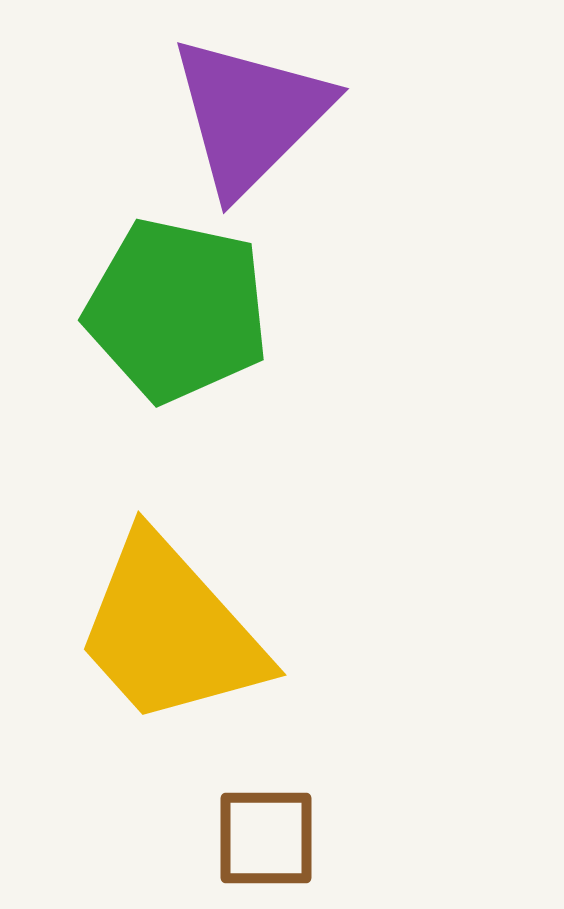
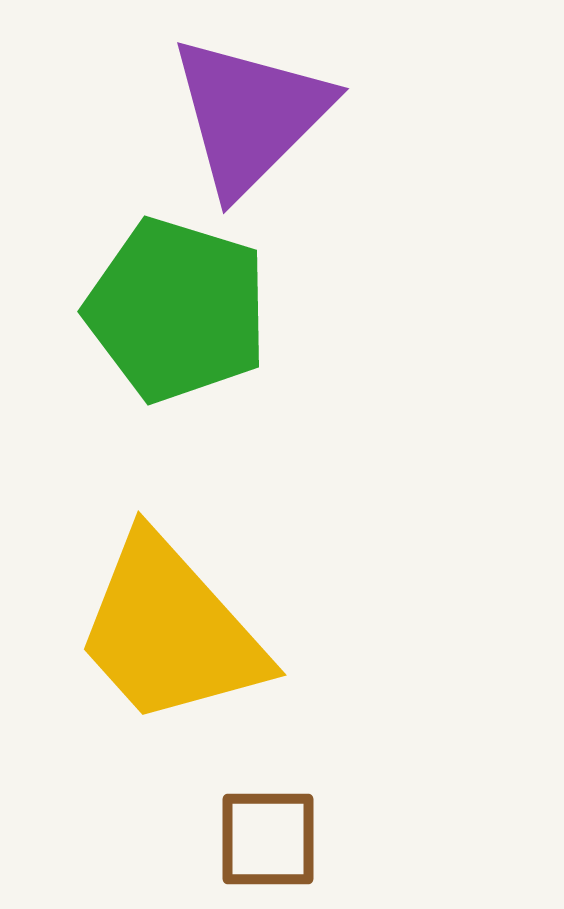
green pentagon: rotated 5 degrees clockwise
brown square: moved 2 px right, 1 px down
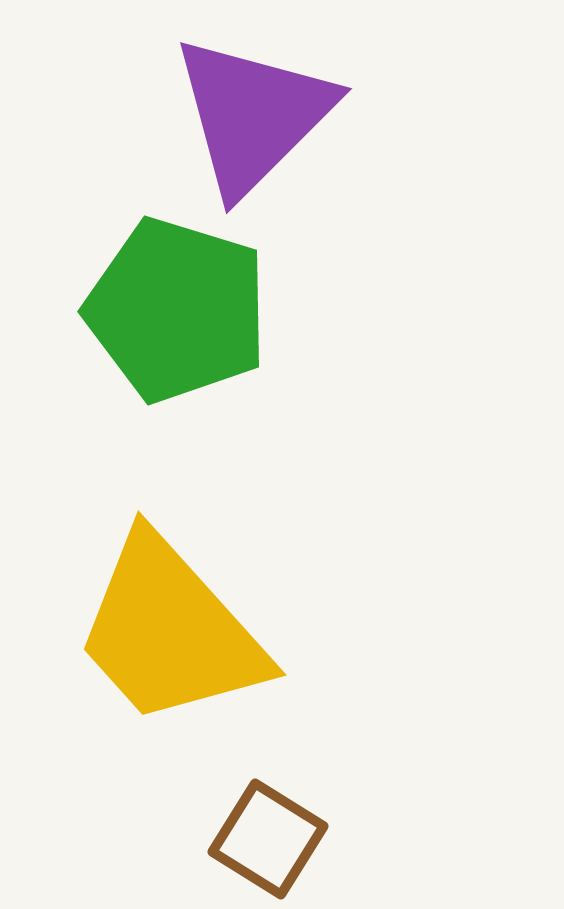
purple triangle: moved 3 px right
brown square: rotated 32 degrees clockwise
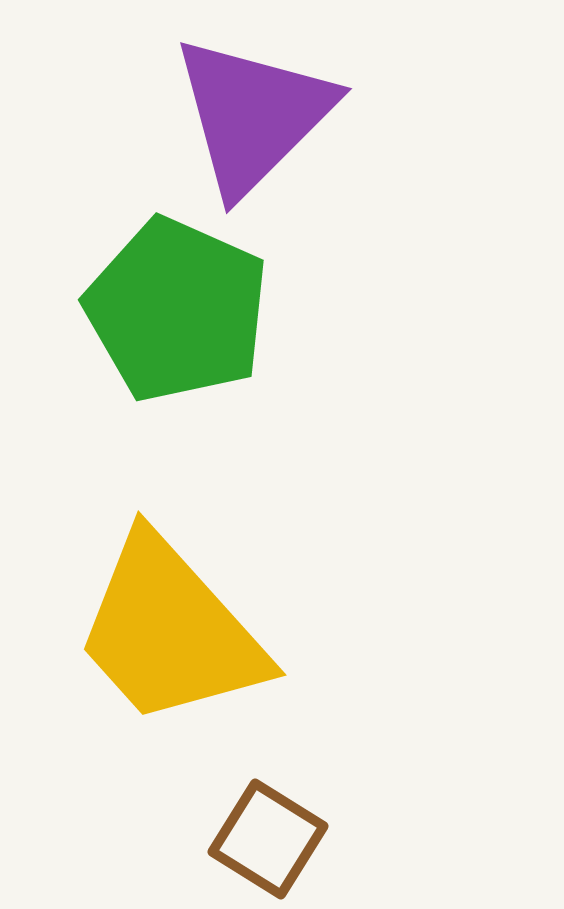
green pentagon: rotated 7 degrees clockwise
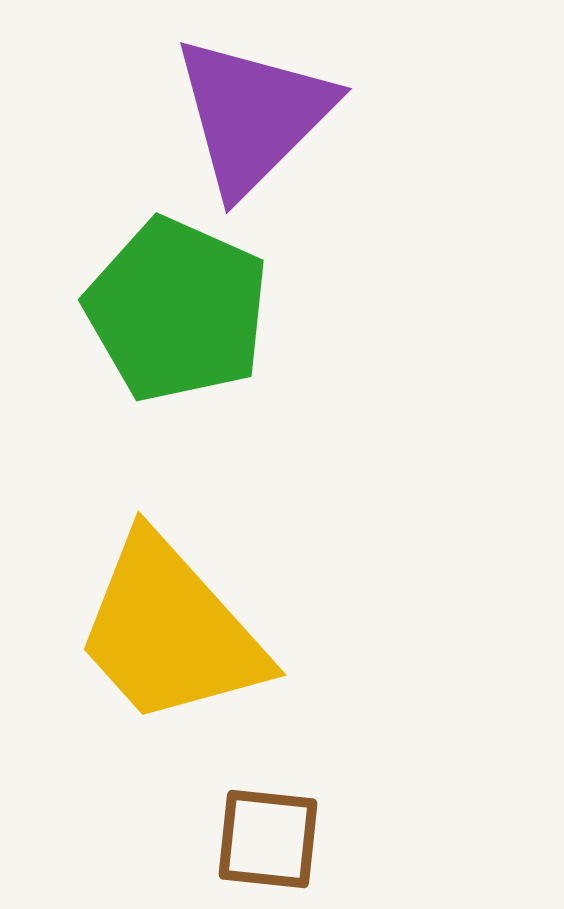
brown square: rotated 26 degrees counterclockwise
